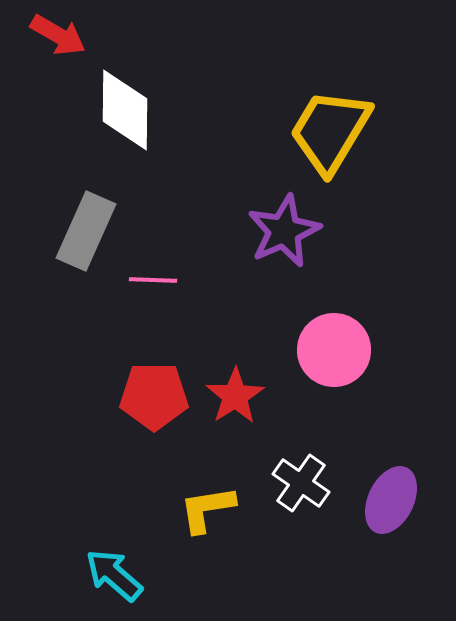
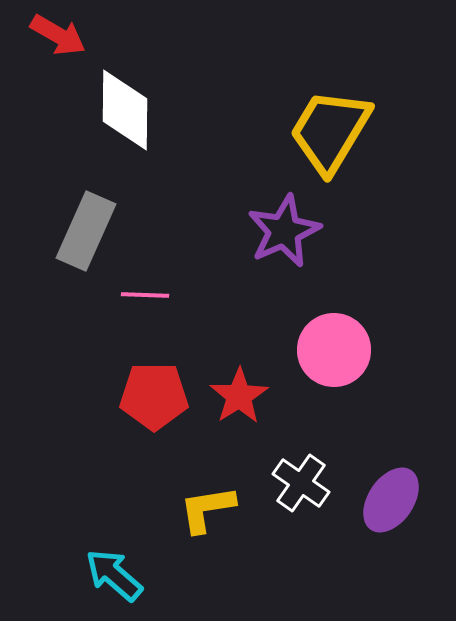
pink line: moved 8 px left, 15 px down
red star: moved 4 px right
purple ellipse: rotated 8 degrees clockwise
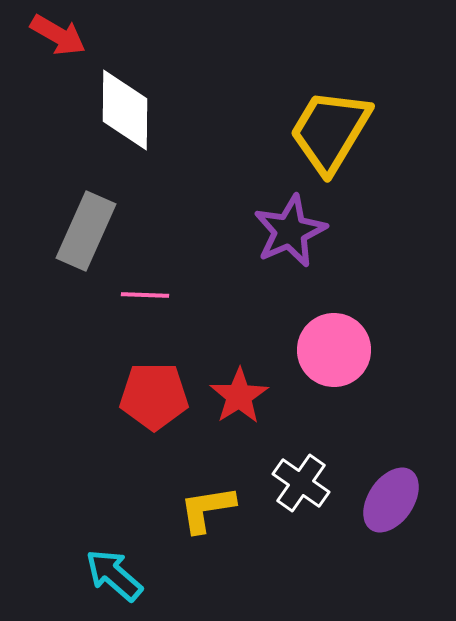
purple star: moved 6 px right
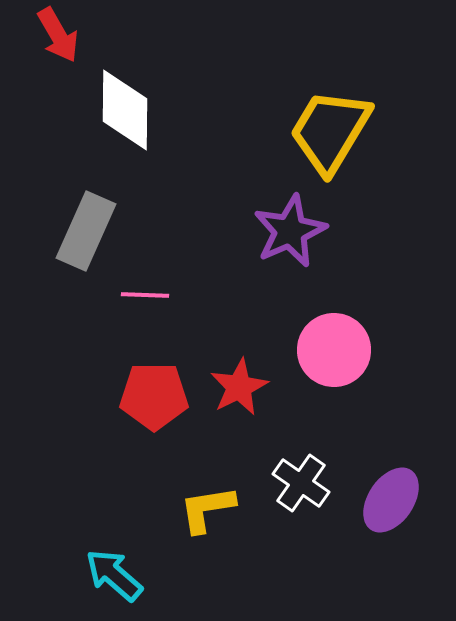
red arrow: rotated 30 degrees clockwise
red star: moved 9 px up; rotated 6 degrees clockwise
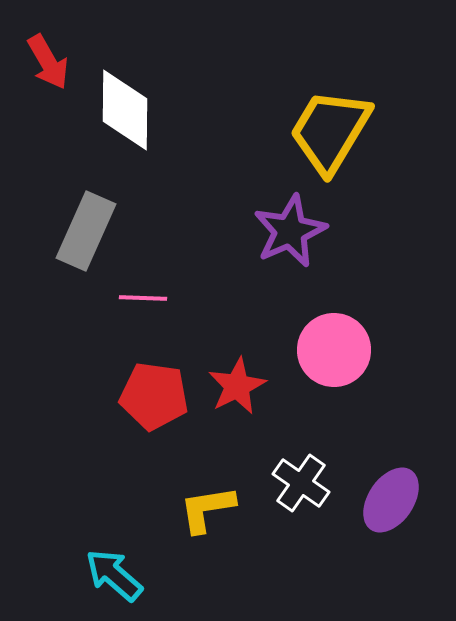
red arrow: moved 10 px left, 27 px down
pink line: moved 2 px left, 3 px down
red star: moved 2 px left, 1 px up
red pentagon: rotated 8 degrees clockwise
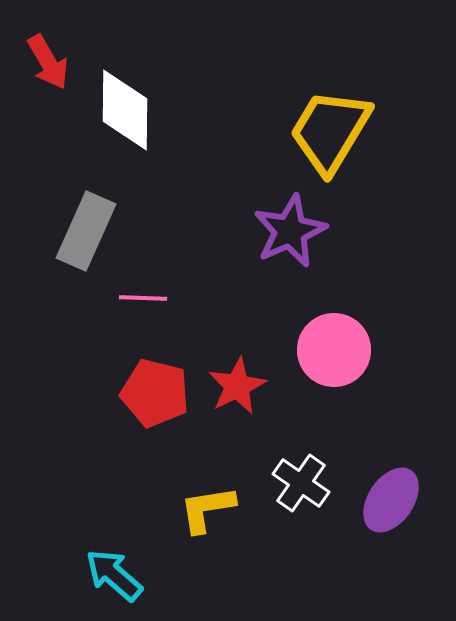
red pentagon: moved 1 px right, 3 px up; rotated 6 degrees clockwise
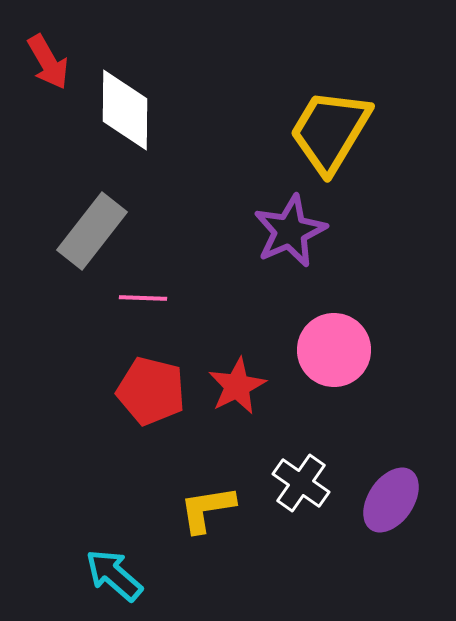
gray rectangle: moved 6 px right; rotated 14 degrees clockwise
red pentagon: moved 4 px left, 2 px up
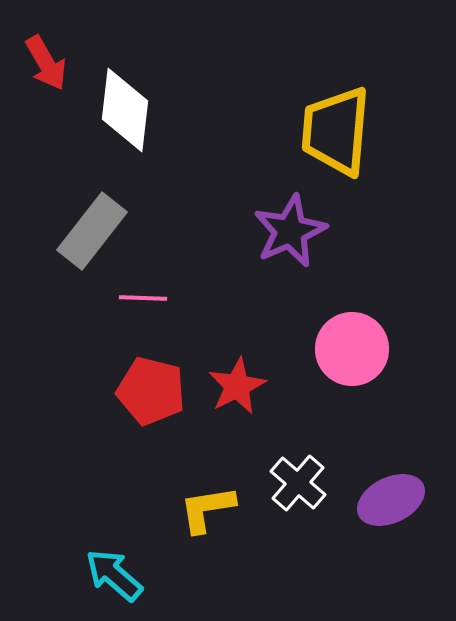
red arrow: moved 2 px left, 1 px down
white diamond: rotated 6 degrees clockwise
yellow trapezoid: moved 6 px right; rotated 26 degrees counterclockwise
pink circle: moved 18 px right, 1 px up
white cross: moved 3 px left; rotated 6 degrees clockwise
purple ellipse: rotated 30 degrees clockwise
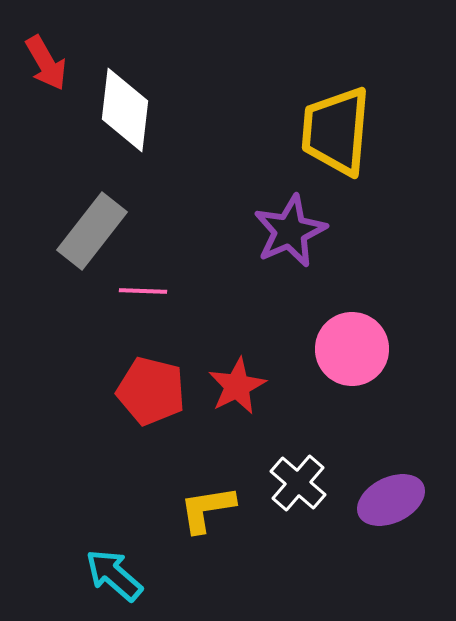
pink line: moved 7 px up
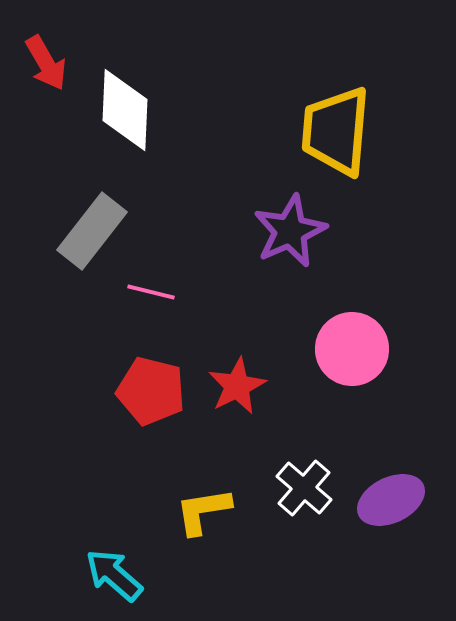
white diamond: rotated 4 degrees counterclockwise
pink line: moved 8 px right, 1 px down; rotated 12 degrees clockwise
white cross: moved 6 px right, 5 px down
yellow L-shape: moved 4 px left, 2 px down
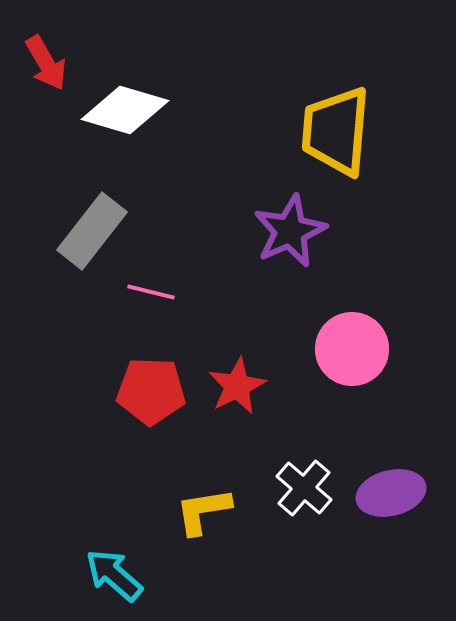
white diamond: rotated 76 degrees counterclockwise
red pentagon: rotated 12 degrees counterclockwise
purple ellipse: moved 7 px up; rotated 12 degrees clockwise
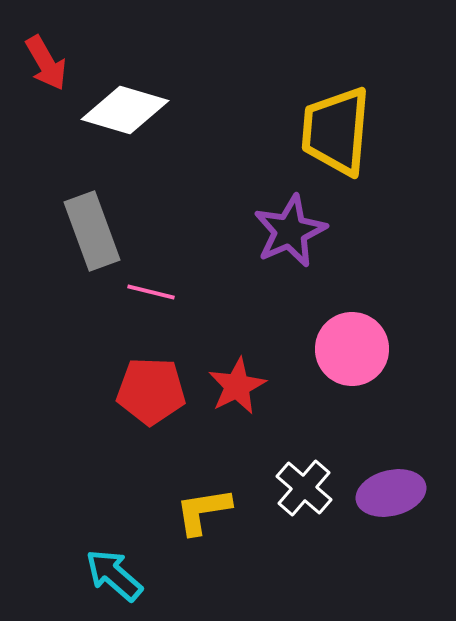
gray rectangle: rotated 58 degrees counterclockwise
